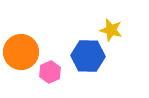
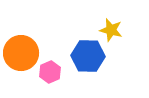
orange circle: moved 1 px down
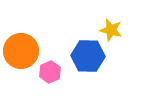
orange circle: moved 2 px up
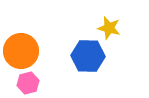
yellow star: moved 2 px left, 2 px up
pink hexagon: moved 22 px left, 11 px down; rotated 10 degrees clockwise
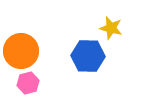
yellow star: moved 2 px right
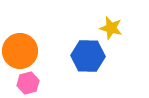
orange circle: moved 1 px left
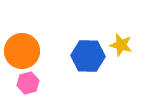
yellow star: moved 10 px right, 17 px down
orange circle: moved 2 px right
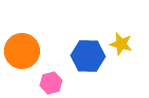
yellow star: moved 1 px up
pink hexagon: moved 23 px right
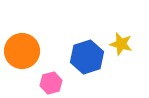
blue hexagon: moved 1 px left, 1 px down; rotated 20 degrees counterclockwise
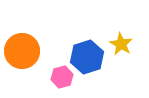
yellow star: rotated 15 degrees clockwise
pink hexagon: moved 11 px right, 6 px up
